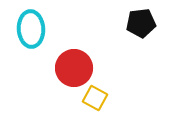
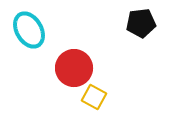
cyan ellipse: moved 2 px left, 1 px down; rotated 27 degrees counterclockwise
yellow square: moved 1 px left, 1 px up
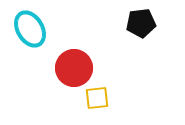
cyan ellipse: moved 1 px right, 1 px up
yellow square: moved 3 px right, 1 px down; rotated 35 degrees counterclockwise
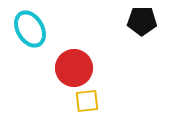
black pentagon: moved 1 px right, 2 px up; rotated 8 degrees clockwise
yellow square: moved 10 px left, 3 px down
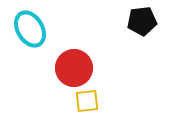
black pentagon: rotated 8 degrees counterclockwise
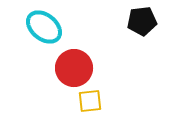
cyan ellipse: moved 14 px right, 2 px up; rotated 21 degrees counterclockwise
yellow square: moved 3 px right
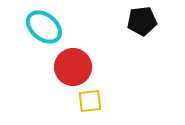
red circle: moved 1 px left, 1 px up
